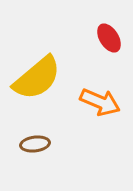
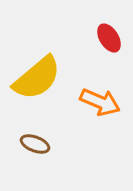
brown ellipse: rotated 28 degrees clockwise
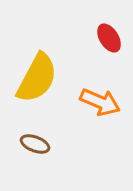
yellow semicircle: rotated 22 degrees counterclockwise
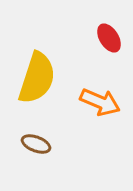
yellow semicircle: rotated 10 degrees counterclockwise
brown ellipse: moved 1 px right
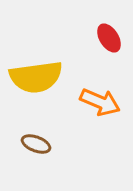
yellow semicircle: moved 1 px left, 1 px up; rotated 64 degrees clockwise
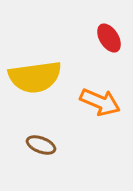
yellow semicircle: moved 1 px left
brown ellipse: moved 5 px right, 1 px down
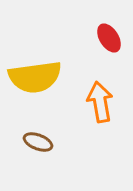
orange arrow: rotated 123 degrees counterclockwise
brown ellipse: moved 3 px left, 3 px up
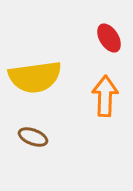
orange arrow: moved 5 px right, 6 px up; rotated 12 degrees clockwise
brown ellipse: moved 5 px left, 5 px up
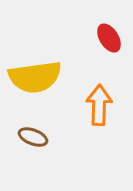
orange arrow: moved 6 px left, 9 px down
